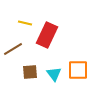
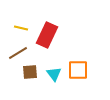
yellow line: moved 4 px left, 5 px down
brown line: moved 5 px right, 4 px down
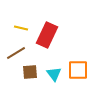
brown line: moved 2 px left
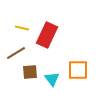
yellow line: moved 1 px right
cyan triangle: moved 2 px left, 5 px down
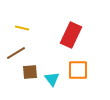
red rectangle: moved 24 px right
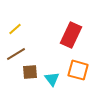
yellow line: moved 7 px left, 1 px down; rotated 56 degrees counterclockwise
brown line: moved 1 px down
orange square: rotated 15 degrees clockwise
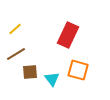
red rectangle: moved 3 px left
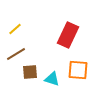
orange square: rotated 10 degrees counterclockwise
cyan triangle: rotated 35 degrees counterclockwise
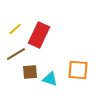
red rectangle: moved 29 px left
cyan triangle: moved 2 px left
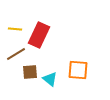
yellow line: rotated 48 degrees clockwise
cyan triangle: rotated 21 degrees clockwise
